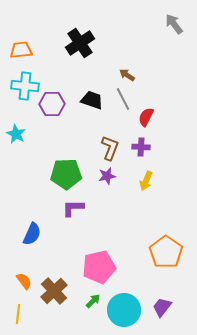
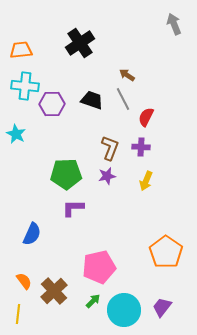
gray arrow: rotated 15 degrees clockwise
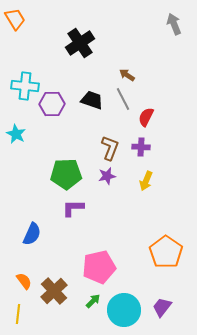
orange trapezoid: moved 6 px left, 31 px up; rotated 65 degrees clockwise
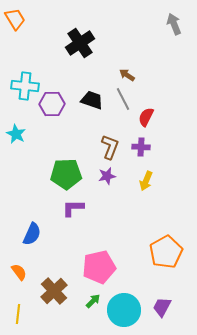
brown L-shape: moved 1 px up
orange pentagon: rotated 8 degrees clockwise
orange semicircle: moved 5 px left, 9 px up
purple trapezoid: rotated 10 degrees counterclockwise
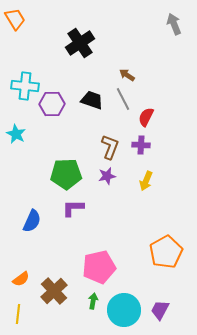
purple cross: moved 2 px up
blue semicircle: moved 13 px up
orange semicircle: moved 2 px right, 7 px down; rotated 90 degrees clockwise
green arrow: rotated 35 degrees counterclockwise
purple trapezoid: moved 2 px left, 3 px down
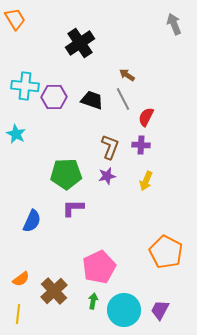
purple hexagon: moved 2 px right, 7 px up
orange pentagon: rotated 16 degrees counterclockwise
pink pentagon: rotated 12 degrees counterclockwise
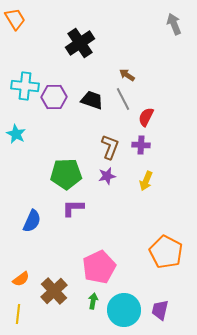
purple trapezoid: rotated 15 degrees counterclockwise
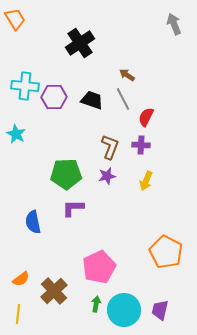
blue semicircle: moved 1 px right, 1 px down; rotated 145 degrees clockwise
green arrow: moved 3 px right, 3 px down
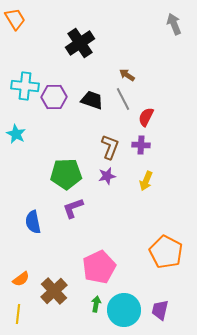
purple L-shape: rotated 20 degrees counterclockwise
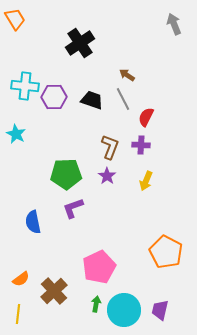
purple star: rotated 24 degrees counterclockwise
